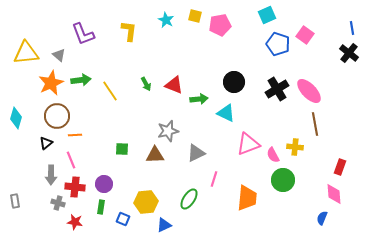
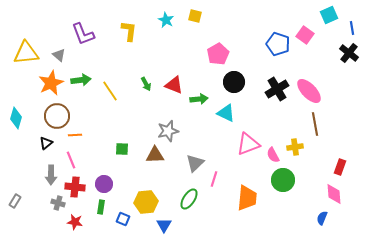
cyan square at (267, 15): moved 62 px right
pink pentagon at (220, 25): moved 2 px left, 29 px down; rotated 20 degrees counterclockwise
yellow cross at (295, 147): rotated 14 degrees counterclockwise
gray triangle at (196, 153): moved 1 px left, 10 px down; rotated 18 degrees counterclockwise
gray rectangle at (15, 201): rotated 40 degrees clockwise
blue triangle at (164, 225): rotated 35 degrees counterclockwise
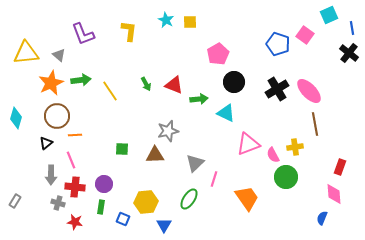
yellow square at (195, 16): moved 5 px left, 6 px down; rotated 16 degrees counterclockwise
green circle at (283, 180): moved 3 px right, 3 px up
orange trapezoid at (247, 198): rotated 40 degrees counterclockwise
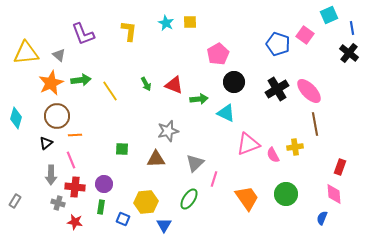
cyan star at (166, 20): moved 3 px down
brown triangle at (155, 155): moved 1 px right, 4 px down
green circle at (286, 177): moved 17 px down
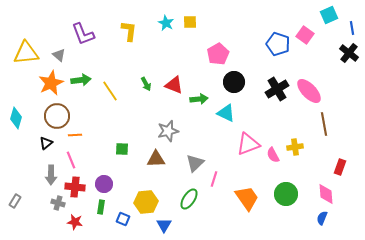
brown line at (315, 124): moved 9 px right
pink diamond at (334, 194): moved 8 px left
